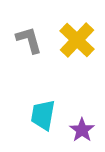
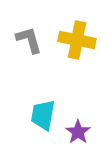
yellow cross: rotated 33 degrees counterclockwise
purple star: moved 4 px left, 2 px down
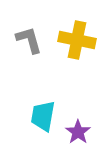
cyan trapezoid: moved 1 px down
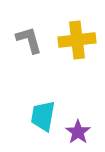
yellow cross: rotated 18 degrees counterclockwise
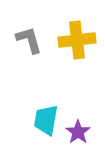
cyan trapezoid: moved 3 px right, 4 px down
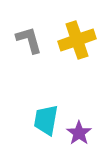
yellow cross: rotated 12 degrees counterclockwise
purple star: moved 1 px right, 1 px down
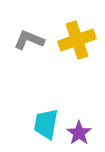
gray L-shape: rotated 52 degrees counterclockwise
cyan trapezoid: moved 4 px down
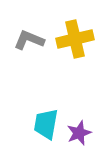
yellow cross: moved 2 px left, 1 px up; rotated 6 degrees clockwise
purple star: rotated 15 degrees clockwise
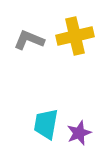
yellow cross: moved 3 px up
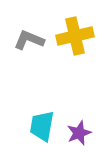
cyan trapezoid: moved 4 px left, 2 px down
